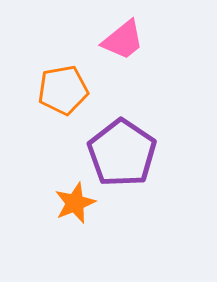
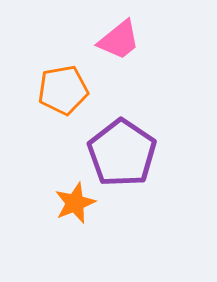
pink trapezoid: moved 4 px left
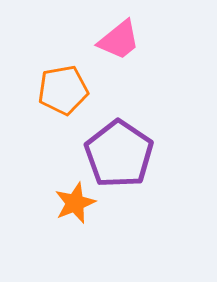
purple pentagon: moved 3 px left, 1 px down
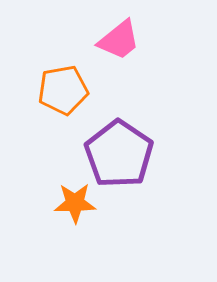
orange star: rotated 21 degrees clockwise
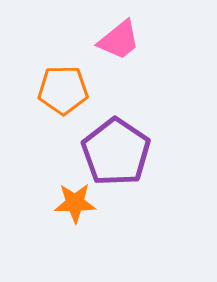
orange pentagon: rotated 9 degrees clockwise
purple pentagon: moved 3 px left, 2 px up
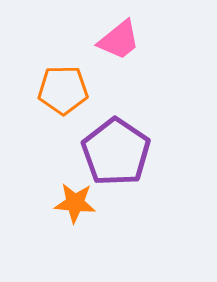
orange star: rotated 6 degrees clockwise
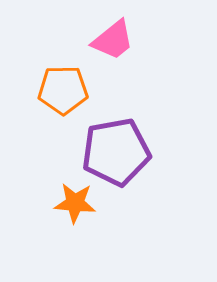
pink trapezoid: moved 6 px left
purple pentagon: rotated 28 degrees clockwise
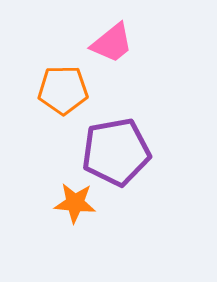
pink trapezoid: moved 1 px left, 3 px down
